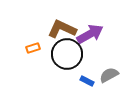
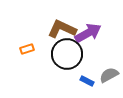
purple arrow: moved 2 px left, 1 px up
orange rectangle: moved 6 px left, 1 px down
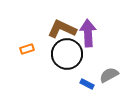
purple arrow: rotated 64 degrees counterclockwise
blue rectangle: moved 3 px down
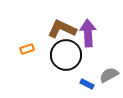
black circle: moved 1 px left, 1 px down
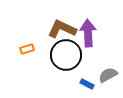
gray semicircle: moved 1 px left
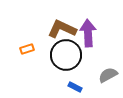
blue rectangle: moved 12 px left, 3 px down
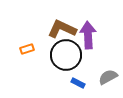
purple arrow: moved 2 px down
gray semicircle: moved 2 px down
blue rectangle: moved 3 px right, 4 px up
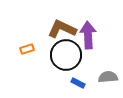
gray semicircle: rotated 24 degrees clockwise
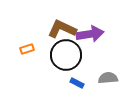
purple arrow: moved 2 px right, 1 px up; rotated 84 degrees clockwise
gray semicircle: moved 1 px down
blue rectangle: moved 1 px left
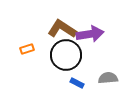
brown L-shape: rotated 8 degrees clockwise
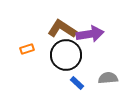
blue rectangle: rotated 16 degrees clockwise
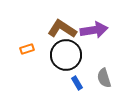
purple arrow: moved 4 px right, 4 px up
gray semicircle: moved 4 px left; rotated 102 degrees counterclockwise
blue rectangle: rotated 16 degrees clockwise
